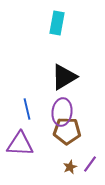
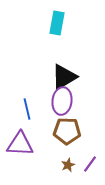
purple ellipse: moved 11 px up
brown star: moved 2 px left, 2 px up
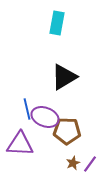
purple ellipse: moved 17 px left, 16 px down; rotated 76 degrees counterclockwise
brown star: moved 5 px right, 2 px up
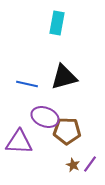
black triangle: rotated 16 degrees clockwise
blue line: moved 25 px up; rotated 65 degrees counterclockwise
purple triangle: moved 1 px left, 2 px up
brown star: moved 2 px down; rotated 24 degrees counterclockwise
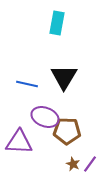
black triangle: rotated 44 degrees counterclockwise
brown star: moved 1 px up
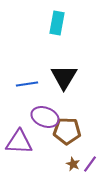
blue line: rotated 20 degrees counterclockwise
